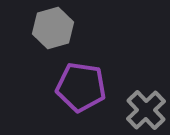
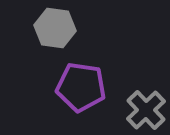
gray hexagon: moved 2 px right; rotated 24 degrees clockwise
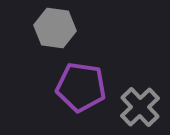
gray cross: moved 6 px left, 3 px up
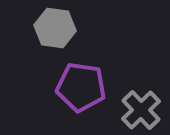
gray cross: moved 1 px right, 3 px down
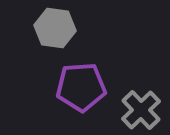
purple pentagon: rotated 12 degrees counterclockwise
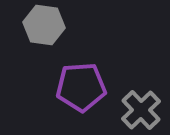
gray hexagon: moved 11 px left, 3 px up
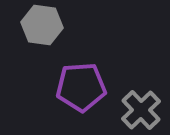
gray hexagon: moved 2 px left
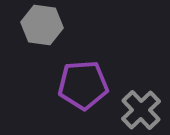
purple pentagon: moved 2 px right, 2 px up
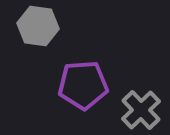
gray hexagon: moved 4 px left, 1 px down
